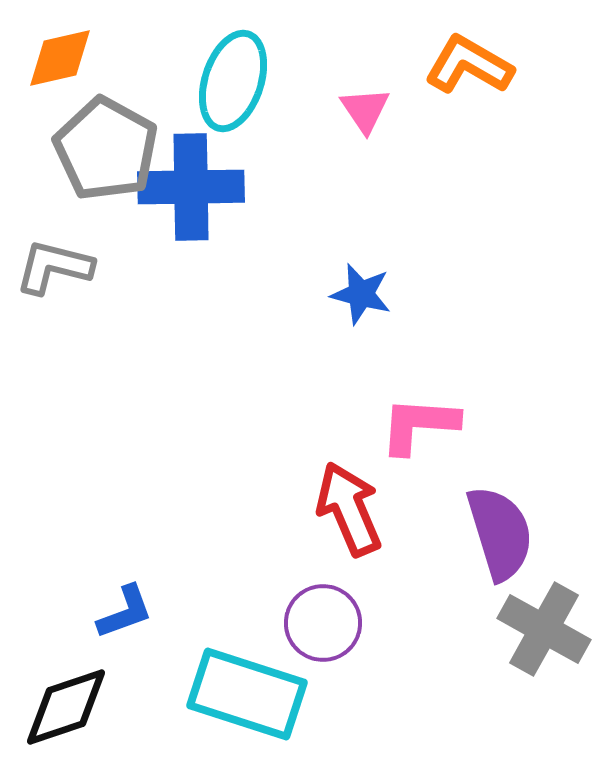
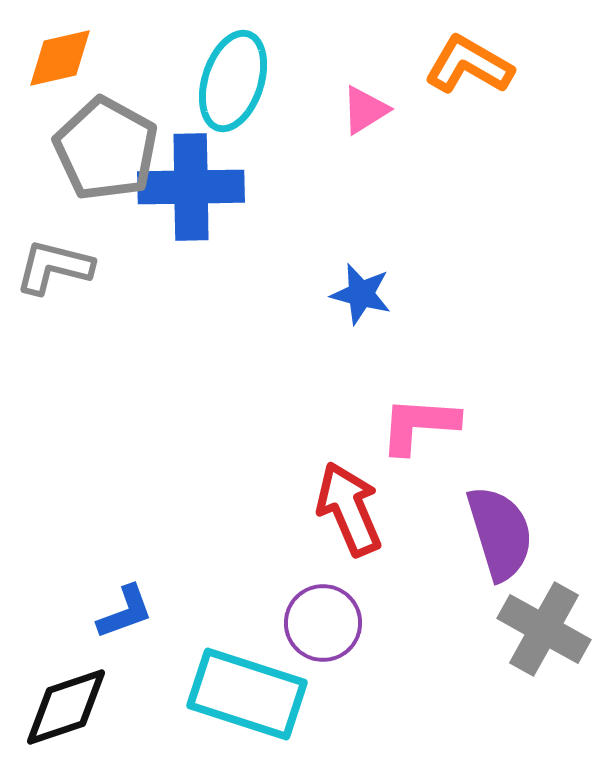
pink triangle: rotated 32 degrees clockwise
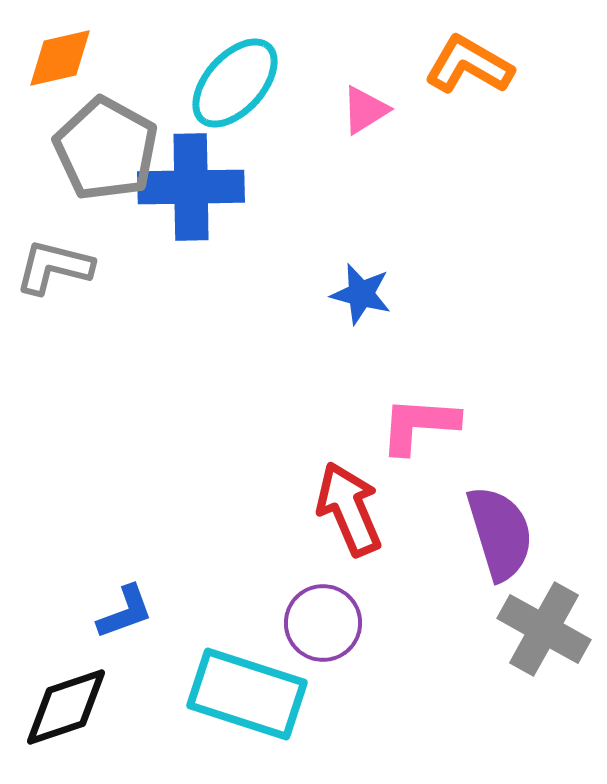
cyan ellipse: moved 2 px right, 2 px down; rotated 24 degrees clockwise
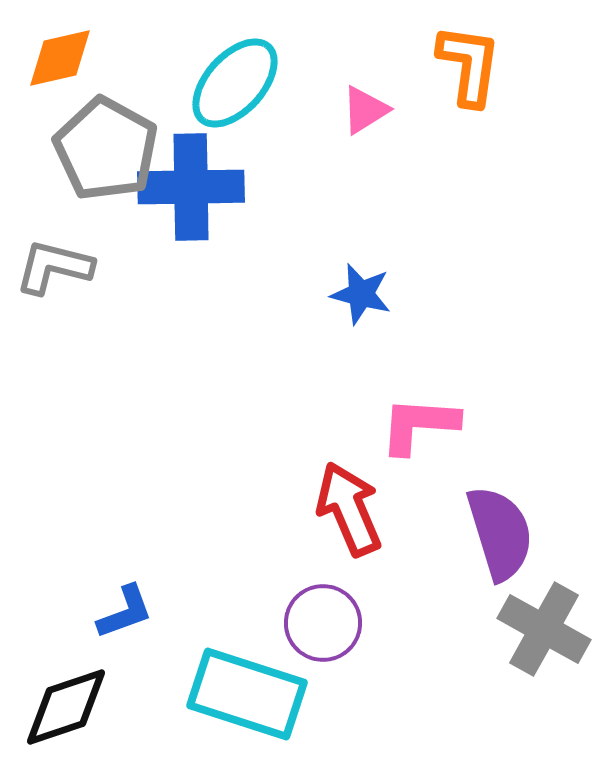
orange L-shape: rotated 68 degrees clockwise
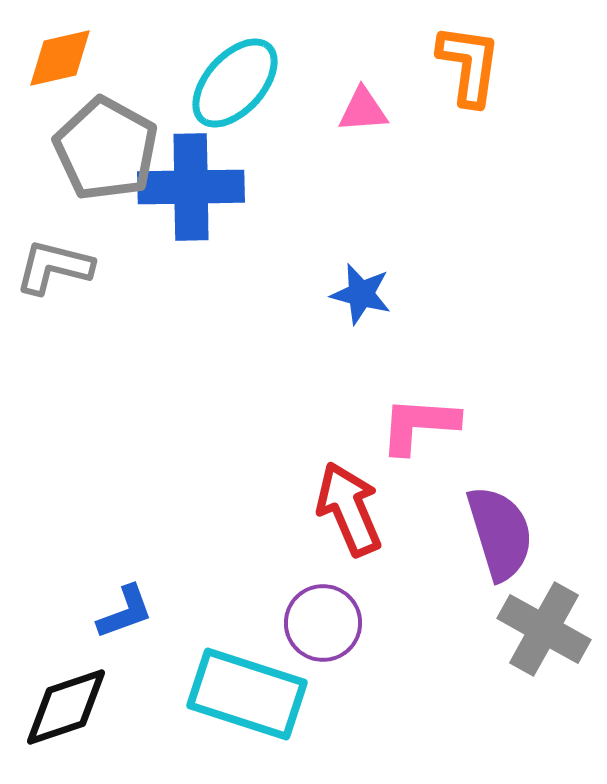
pink triangle: moved 2 px left; rotated 28 degrees clockwise
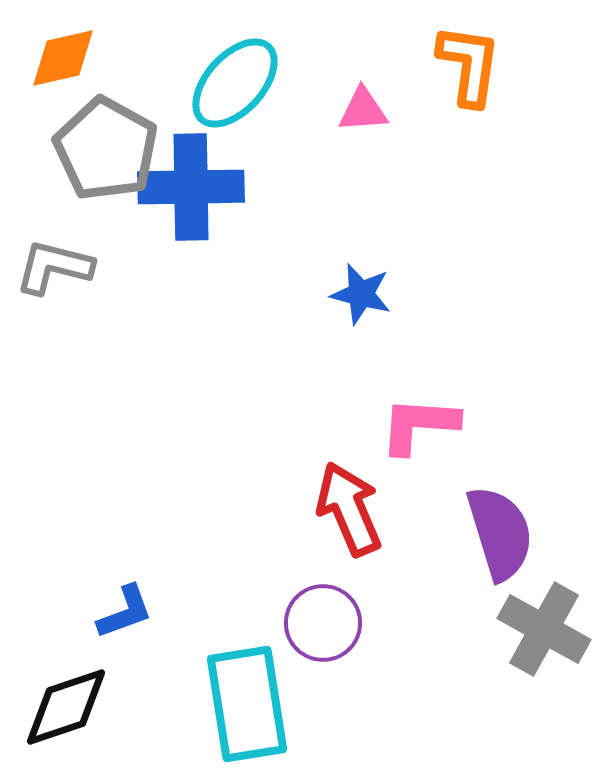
orange diamond: moved 3 px right
cyan rectangle: moved 10 px down; rotated 63 degrees clockwise
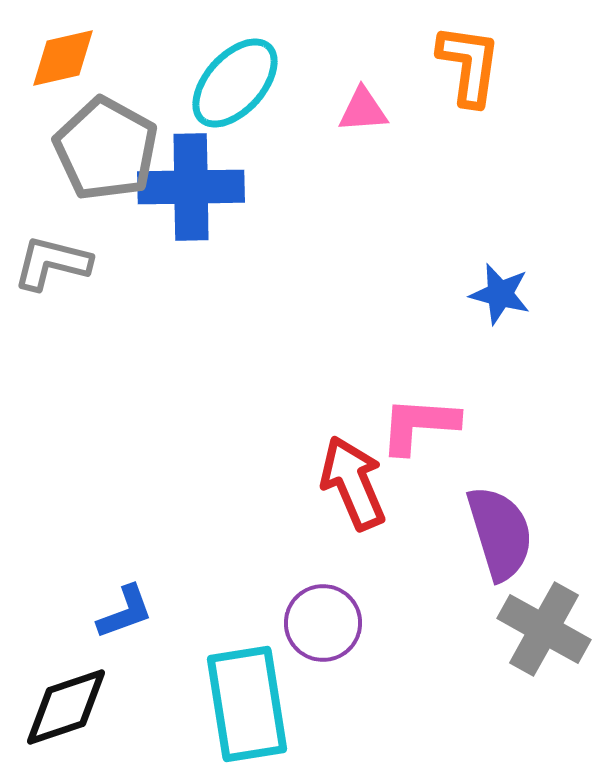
gray L-shape: moved 2 px left, 4 px up
blue star: moved 139 px right
red arrow: moved 4 px right, 26 px up
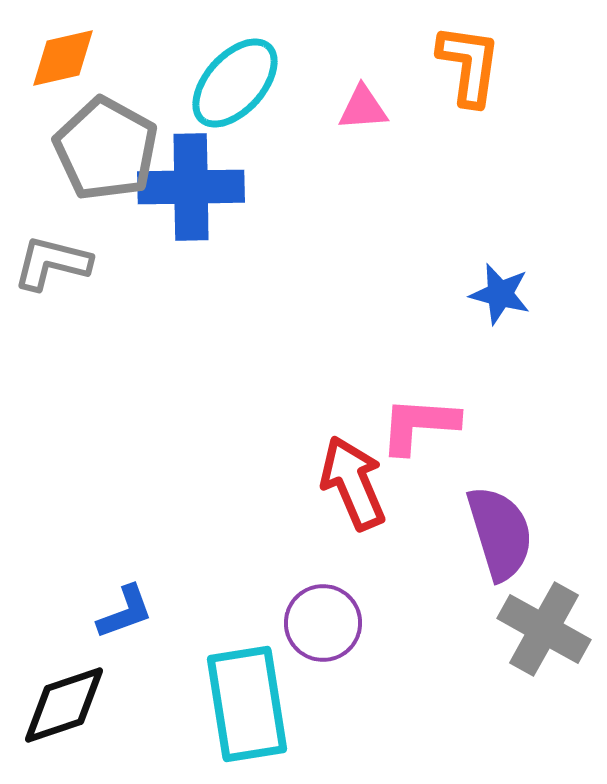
pink triangle: moved 2 px up
black diamond: moved 2 px left, 2 px up
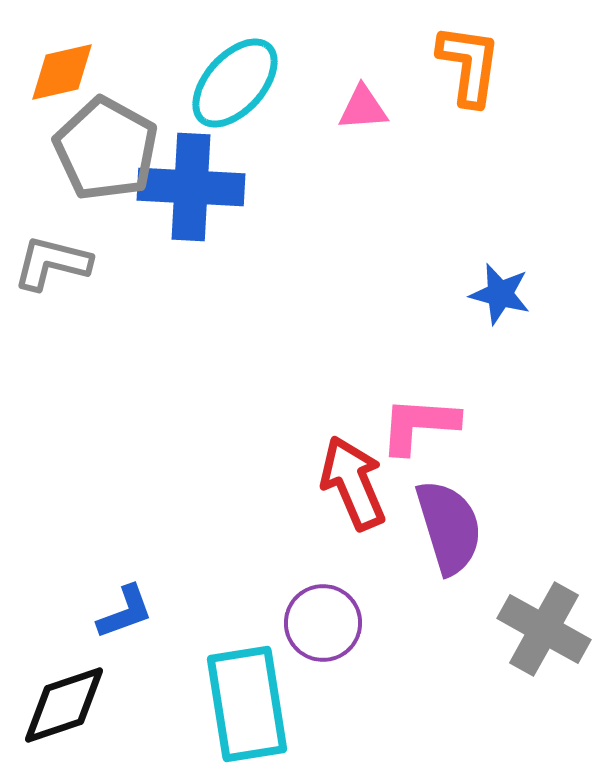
orange diamond: moved 1 px left, 14 px down
blue cross: rotated 4 degrees clockwise
purple semicircle: moved 51 px left, 6 px up
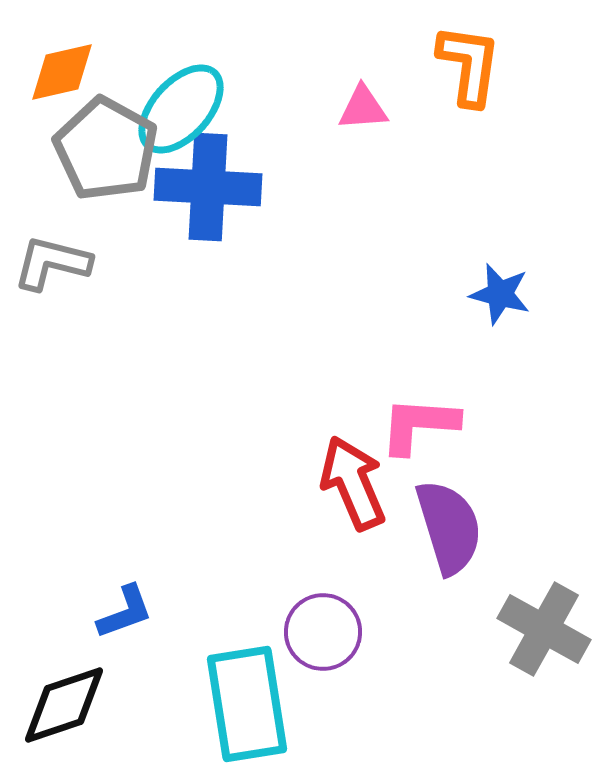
cyan ellipse: moved 54 px left, 26 px down
blue cross: moved 17 px right
purple circle: moved 9 px down
